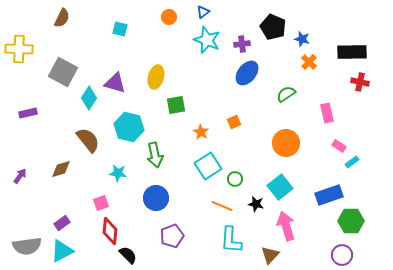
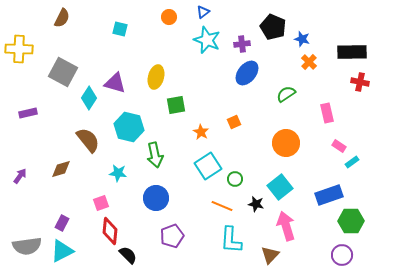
purple rectangle at (62, 223): rotated 28 degrees counterclockwise
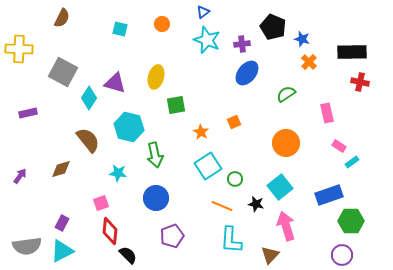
orange circle at (169, 17): moved 7 px left, 7 px down
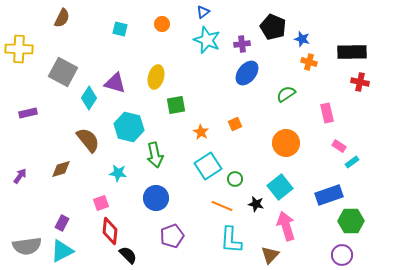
orange cross at (309, 62): rotated 28 degrees counterclockwise
orange square at (234, 122): moved 1 px right, 2 px down
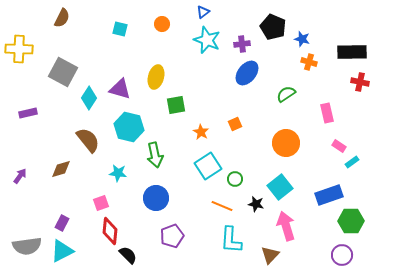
purple triangle at (115, 83): moved 5 px right, 6 px down
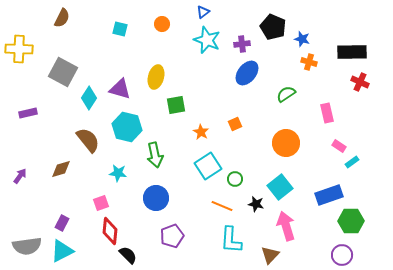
red cross at (360, 82): rotated 12 degrees clockwise
cyan hexagon at (129, 127): moved 2 px left
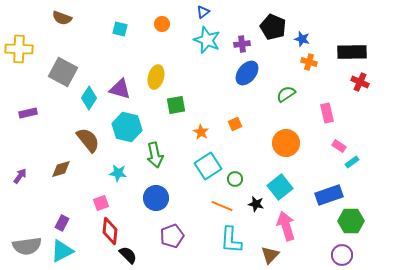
brown semicircle at (62, 18): rotated 84 degrees clockwise
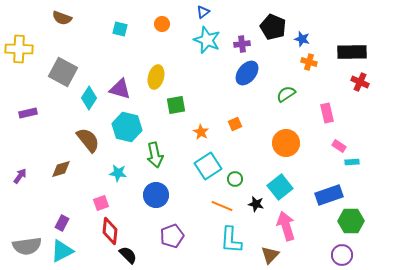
cyan rectangle at (352, 162): rotated 32 degrees clockwise
blue circle at (156, 198): moved 3 px up
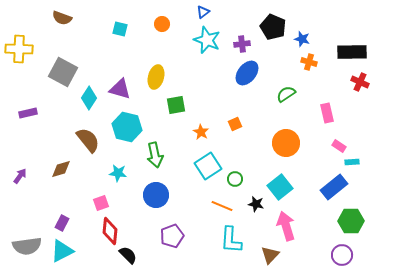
blue rectangle at (329, 195): moved 5 px right, 8 px up; rotated 20 degrees counterclockwise
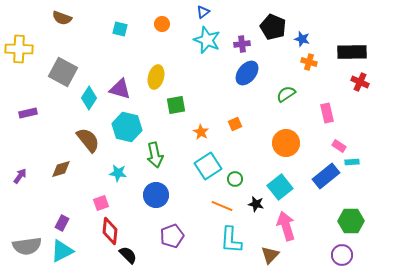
blue rectangle at (334, 187): moved 8 px left, 11 px up
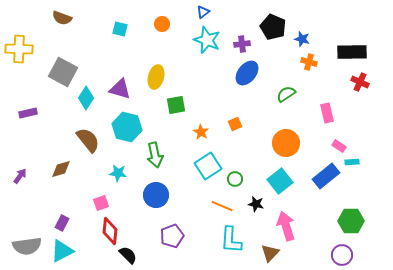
cyan diamond at (89, 98): moved 3 px left
cyan square at (280, 187): moved 6 px up
brown triangle at (270, 255): moved 2 px up
